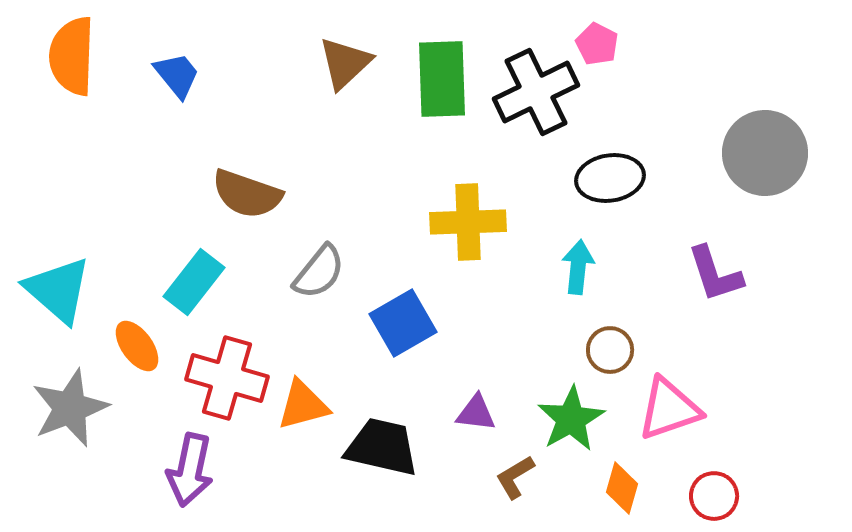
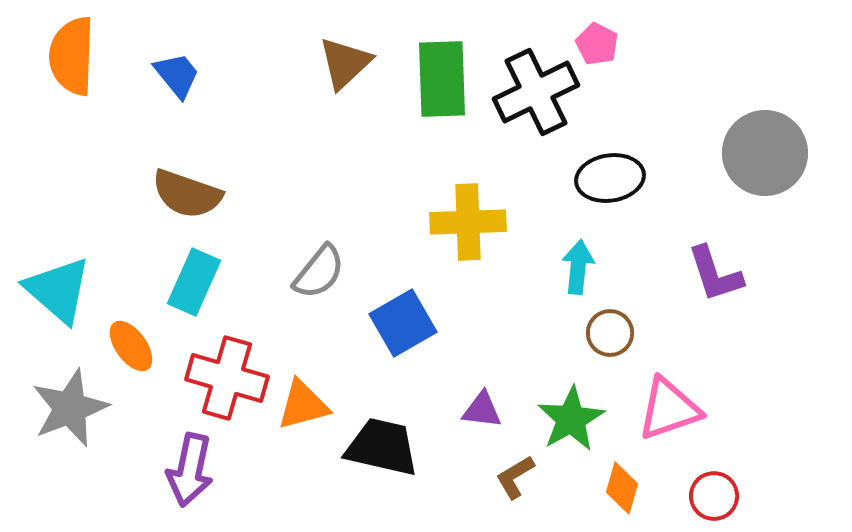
brown semicircle: moved 60 px left
cyan rectangle: rotated 14 degrees counterclockwise
orange ellipse: moved 6 px left
brown circle: moved 17 px up
purple triangle: moved 6 px right, 3 px up
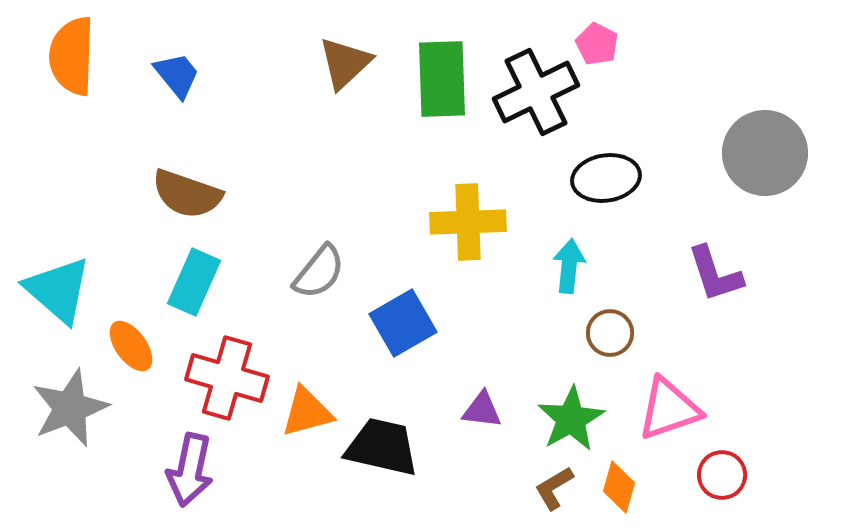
black ellipse: moved 4 px left
cyan arrow: moved 9 px left, 1 px up
orange triangle: moved 4 px right, 7 px down
brown L-shape: moved 39 px right, 11 px down
orange diamond: moved 3 px left, 1 px up
red circle: moved 8 px right, 21 px up
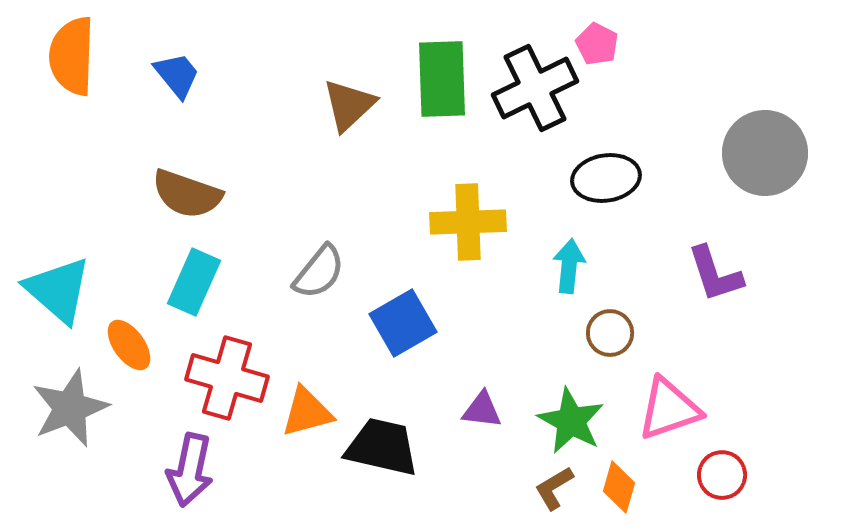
brown triangle: moved 4 px right, 42 px down
black cross: moved 1 px left, 4 px up
orange ellipse: moved 2 px left, 1 px up
green star: moved 2 px down; rotated 14 degrees counterclockwise
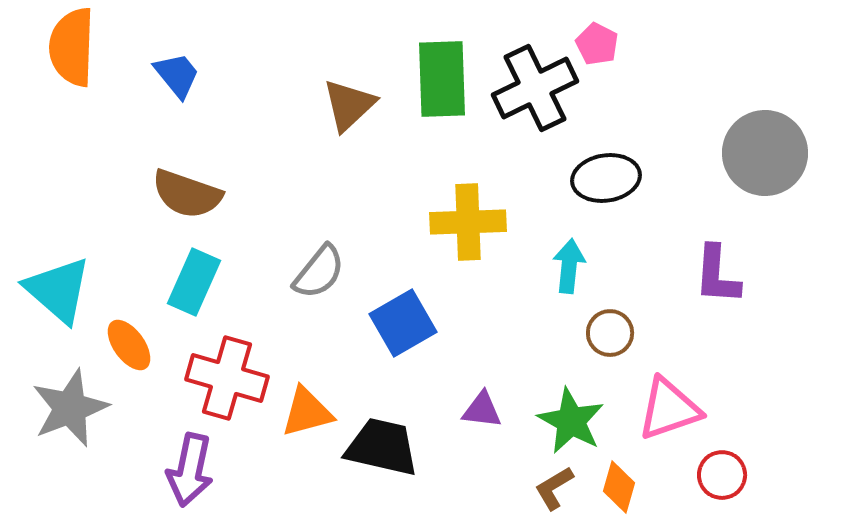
orange semicircle: moved 9 px up
purple L-shape: moved 2 px right, 1 px down; rotated 22 degrees clockwise
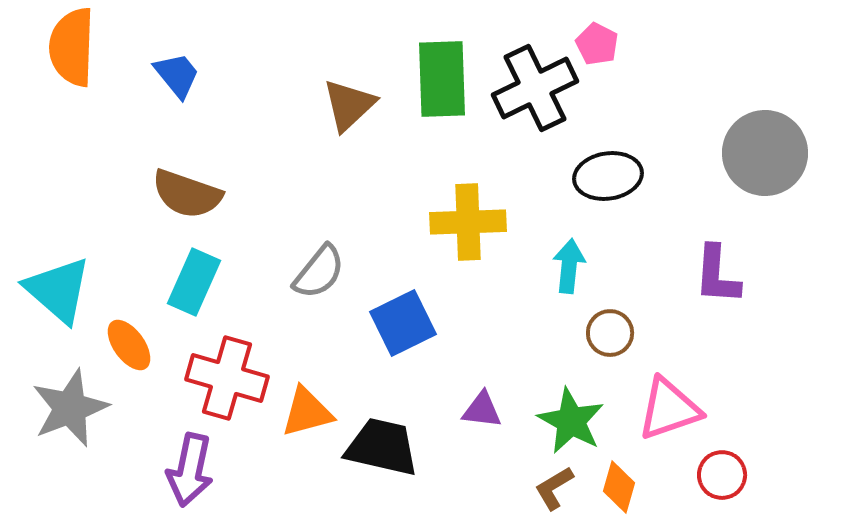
black ellipse: moved 2 px right, 2 px up
blue square: rotated 4 degrees clockwise
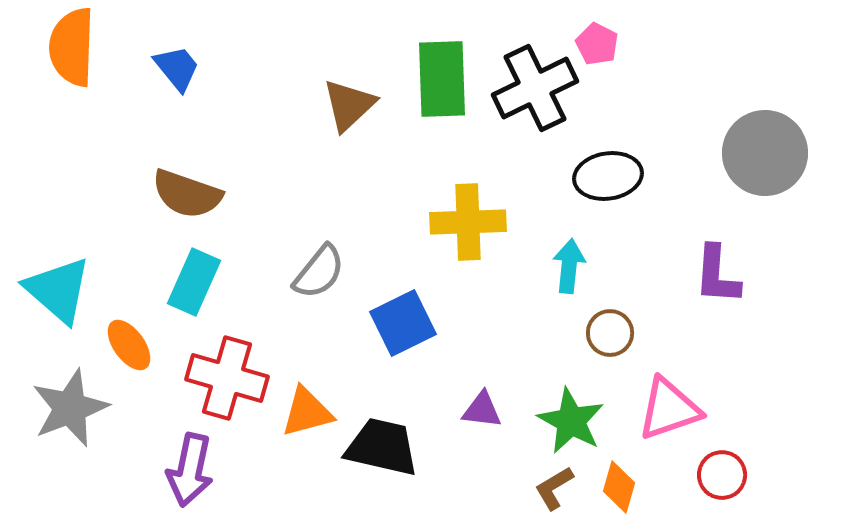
blue trapezoid: moved 7 px up
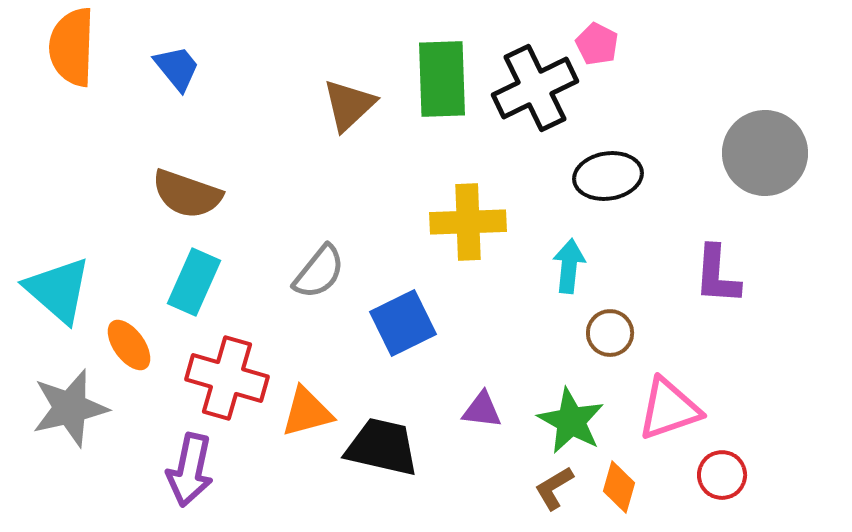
gray star: rotated 8 degrees clockwise
